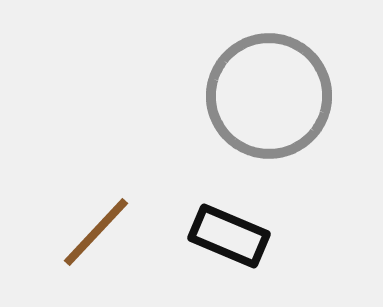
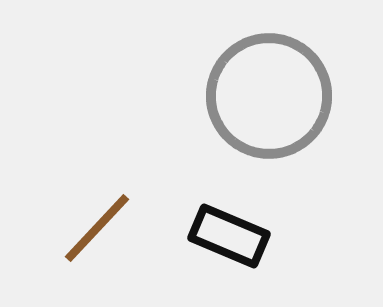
brown line: moved 1 px right, 4 px up
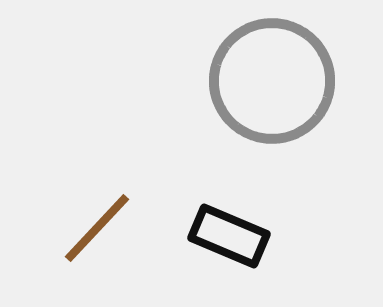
gray circle: moved 3 px right, 15 px up
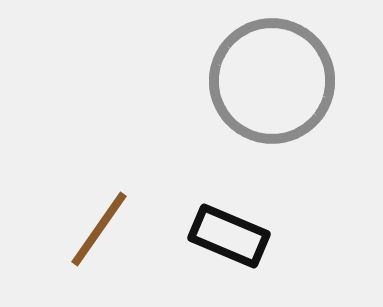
brown line: moved 2 px right, 1 px down; rotated 8 degrees counterclockwise
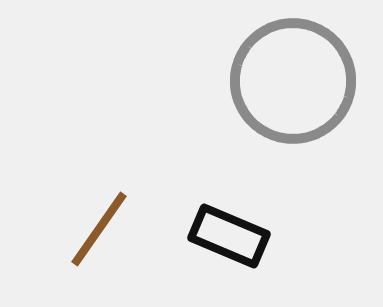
gray circle: moved 21 px right
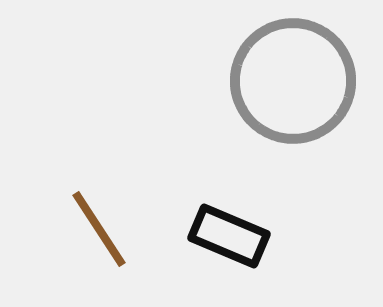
brown line: rotated 68 degrees counterclockwise
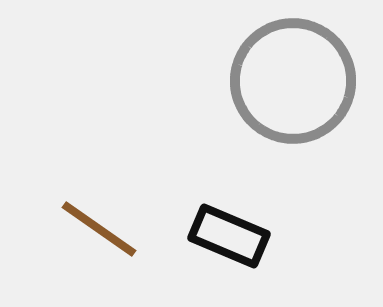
brown line: rotated 22 degrees counterclockwise
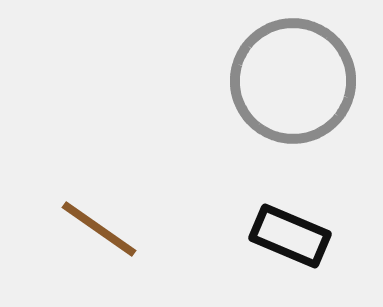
black rectangle: moved 61 px right
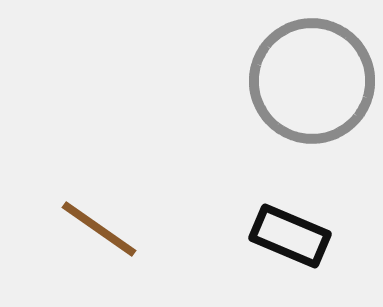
gray circle: moved 19 px right
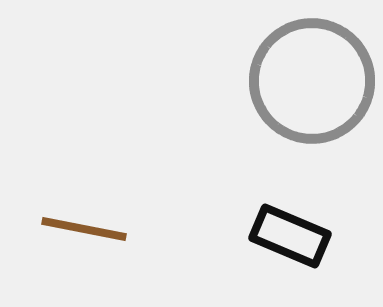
brown line: moved 15 px left; rotated 24 degrees counterclockwise
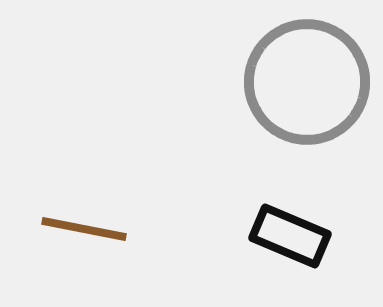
gray circle: moved 5 px left, 1 px down
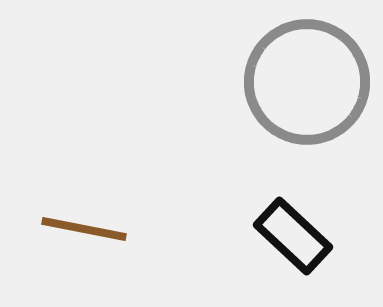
black rectangle: moved 3 px right; rotated 20 degrees clockwise
